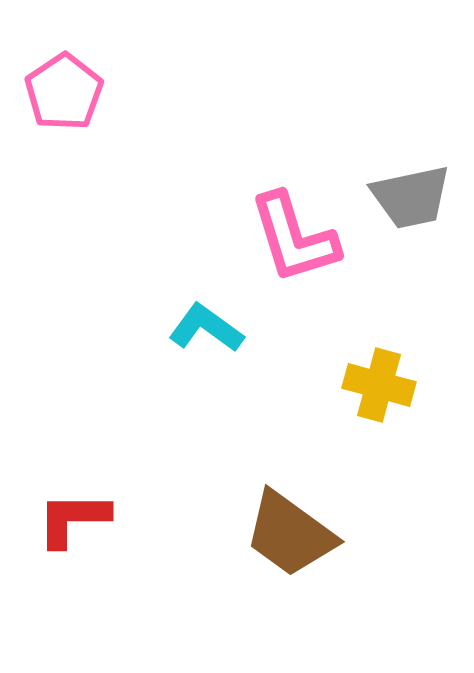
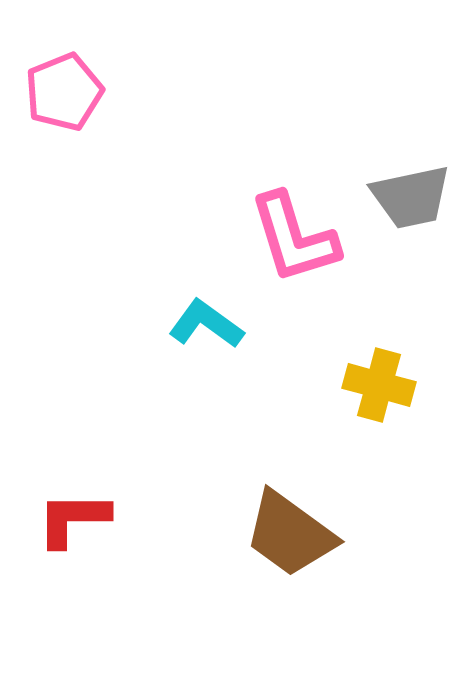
pink pentagon: rotated 12 degrees clockwise
cyan L-shape: moved 4 px up
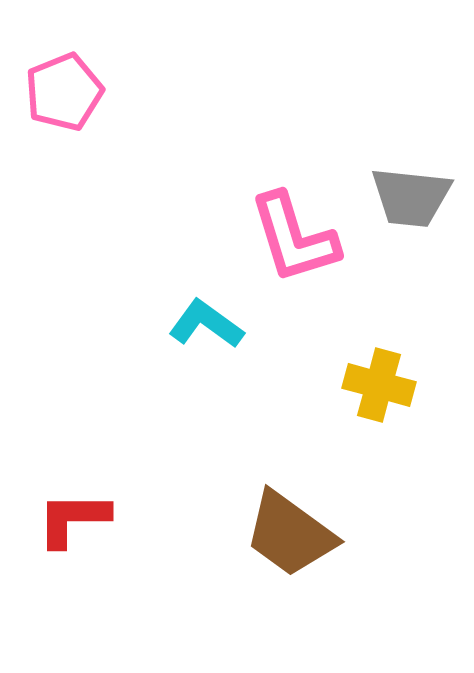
gray trapezoid: rotated 18 degrees clockwise
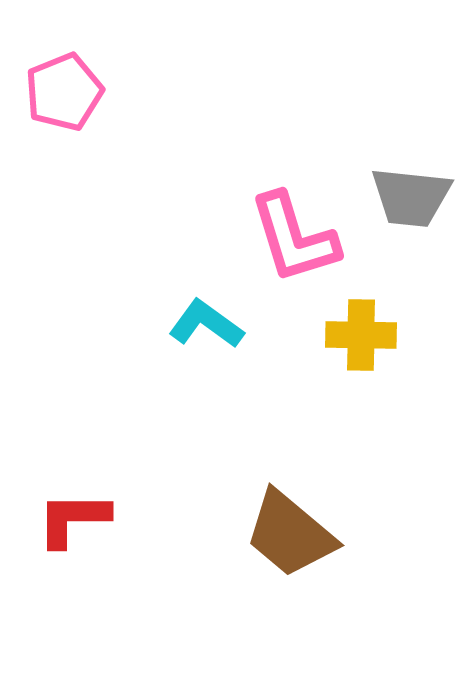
yellow cross: moved 18 px left, 50 px up; rotated 14 degrees counterclockwise
brown trapezoid: rotated 4 degrees clockwise
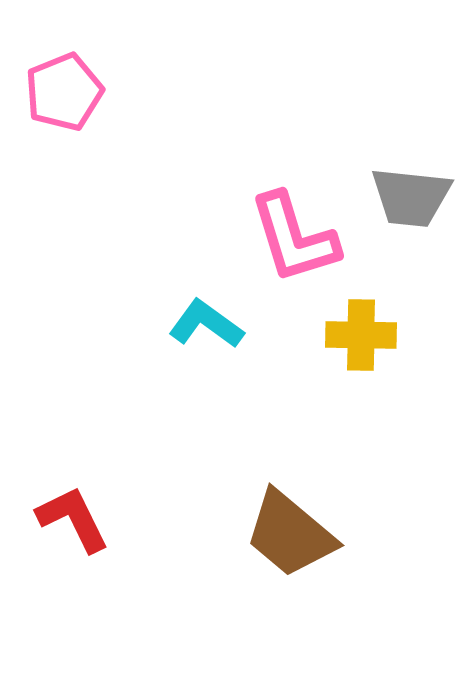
red L-shape: rotated 64 degrees clockwise
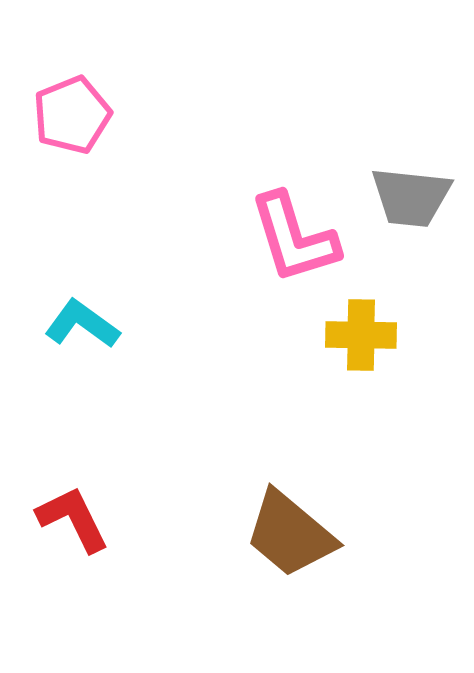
pink pentagon: moved 8 px right, 23 px down
cyan L-shape: moved 124 px left
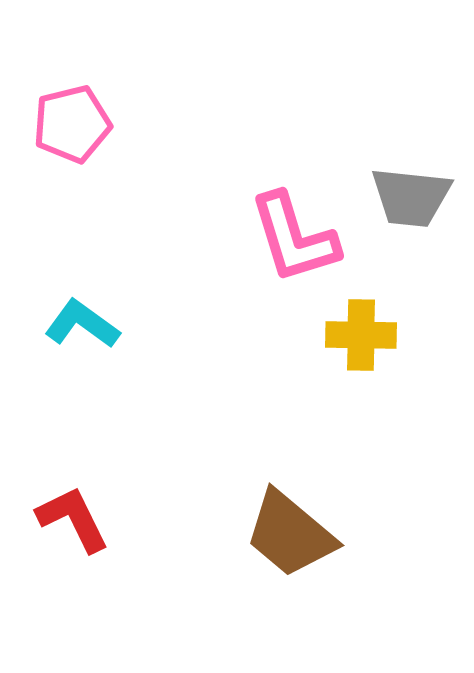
pink pentagon: moved 9 px down; rotated 8 degrees clockwise
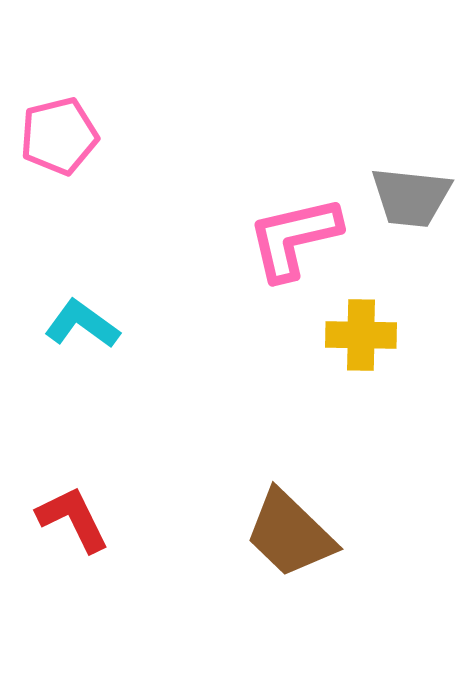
pink pentagon: moved 13 px left, 12 px down
pink L-shape: rotated 94 degrees clockwise
brown trapezoid: rotated 4 degrees clockwise
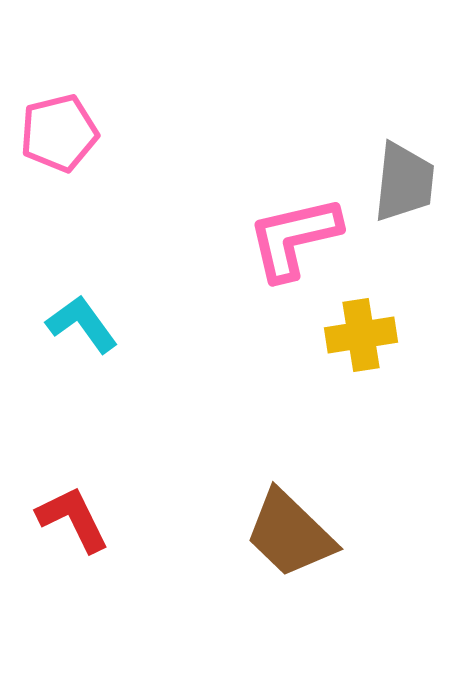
pink pentagon: moved 3 px up
gray trapezoid: moved 7 px left, 15 px up; rotated 90 degrees counterclockwise
cyan L-shape: rotated 18 degrees clockwise
yellow cross: rotated 10 degrees counterclockwise
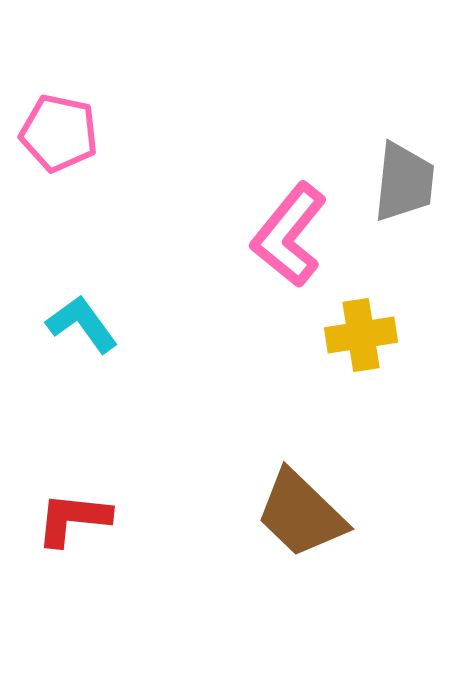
pink pentagon: rotated 26 degrees clockwise
pink L-shape: moved 5 px left, 3 px up; rotated 38 degrees counterclockwise
red L-shape: rotated 58 degrees counterclockwise
brown trapezoid: moved 11 px right, 20 px up
